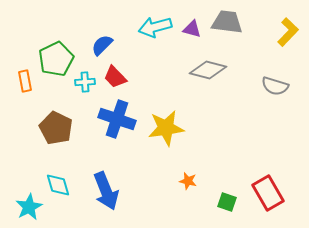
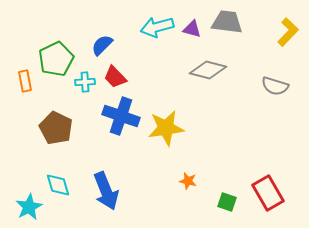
cyan arrow: moved 2 px right
blue cross: moved 4 px right, 3 px up
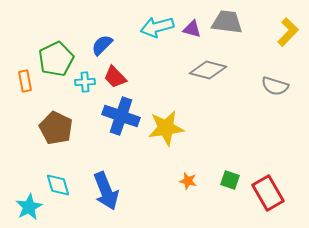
green square: moved 3 px right, 22 px up
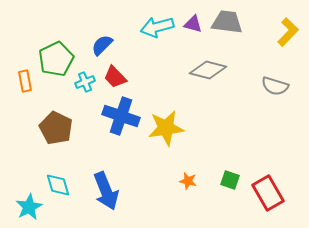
purple triangle: moved 1 px right, 5 px up
cyan cross: rotated 18 degrees counterclockwise
